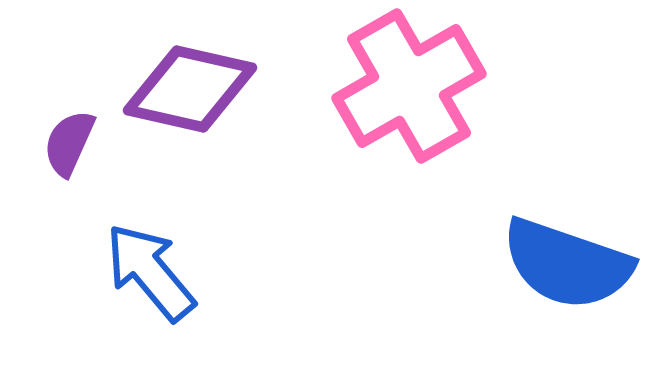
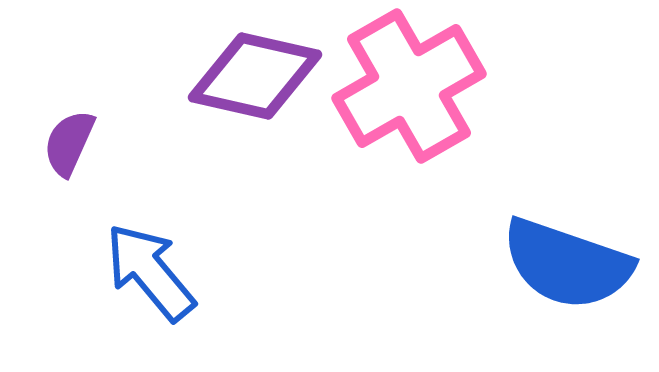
purple diamond: moved 65 px right, 13 px up
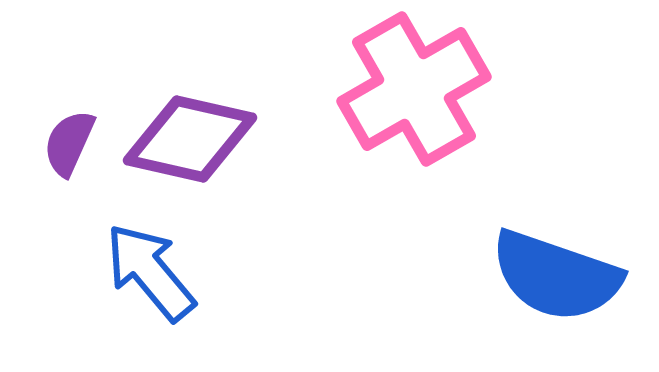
purple diamond: moved 65 px left, 63 px down
pink cross: moved 5 px right, 3 px down
blue semicircle: moved 11 px left, 12 px down
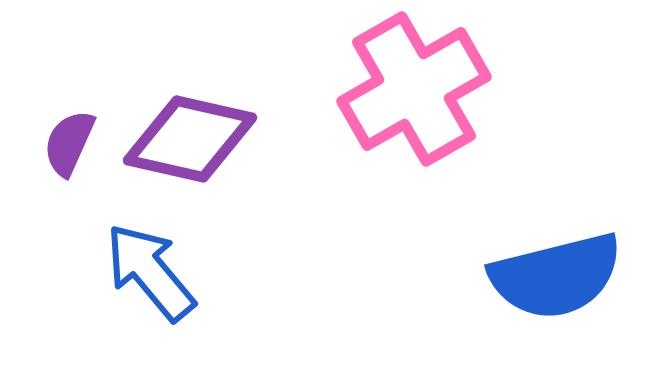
blue semicircle: rotated 33 degrees counterclockwise
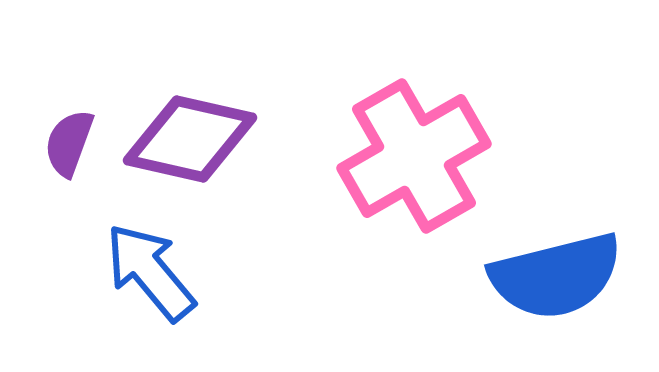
pink cross: moved 67 px down
purple semicircle: rotated 4 degrees counterclockwise
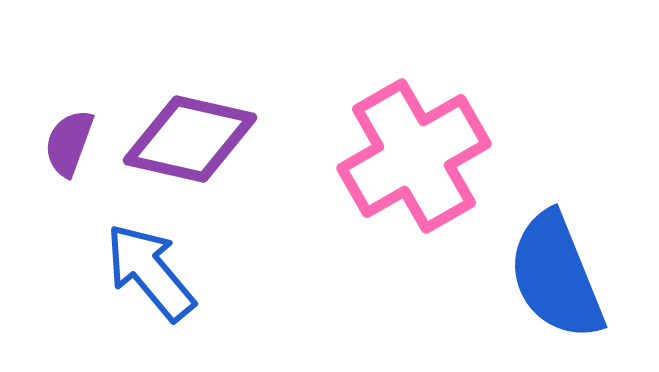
blue semicircle: rotated 82 degrees clockwise
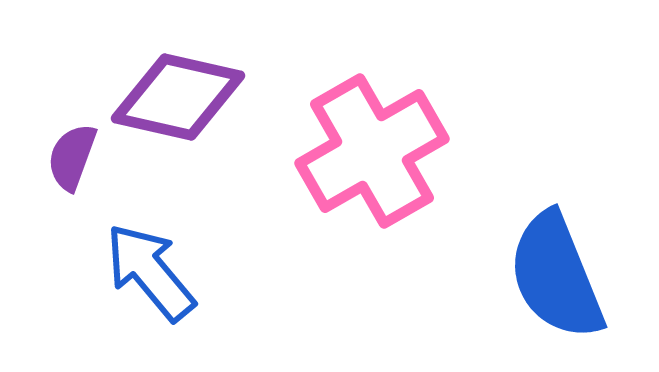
purple diamond: moved 12 px left, 42 px up
purple semicircle: moved 3 px right, 14 px down
pink cross: moved 42 px left, 5 px up
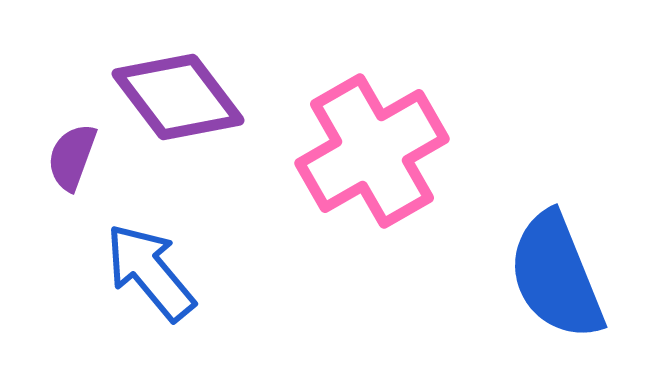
purple diamond: rotated 40 degrees clockwise
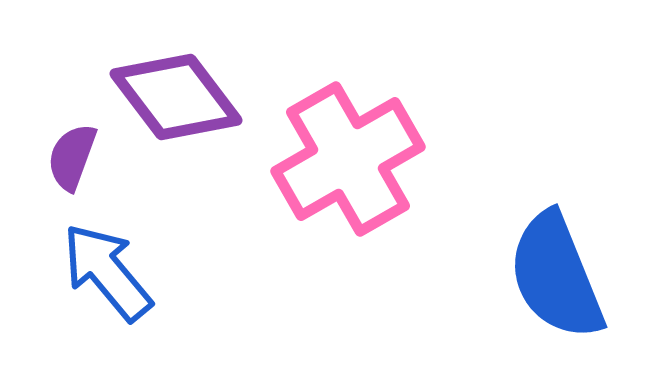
purple diamond: moved 2 px left
pink cross: moved 24 px left, 8 px down
blue arrow: moved 43 px left
